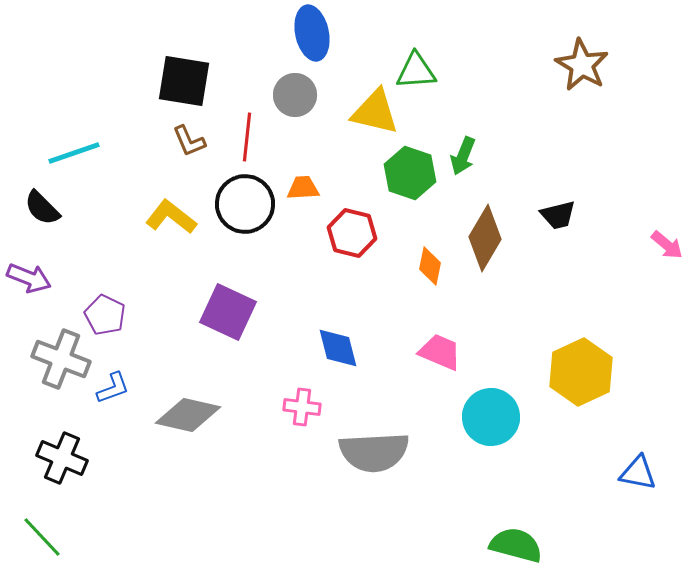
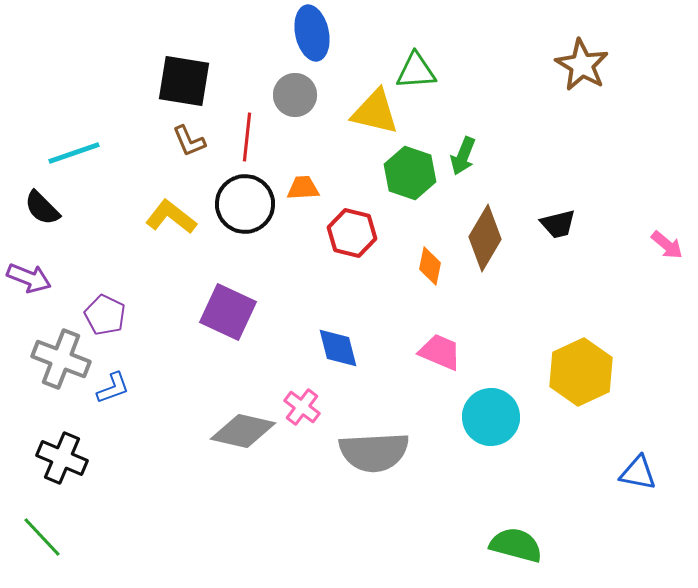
black trapezoid: moved 9 px down
pink cross: rotated 30 degrees clockwise
gray diamond: moved 55 px right, 16 px down
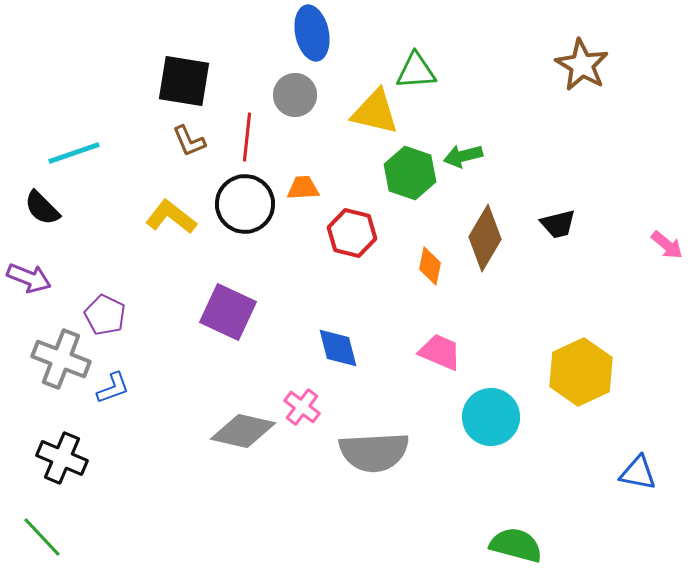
green arrow: rotated 54 degrees clockwise
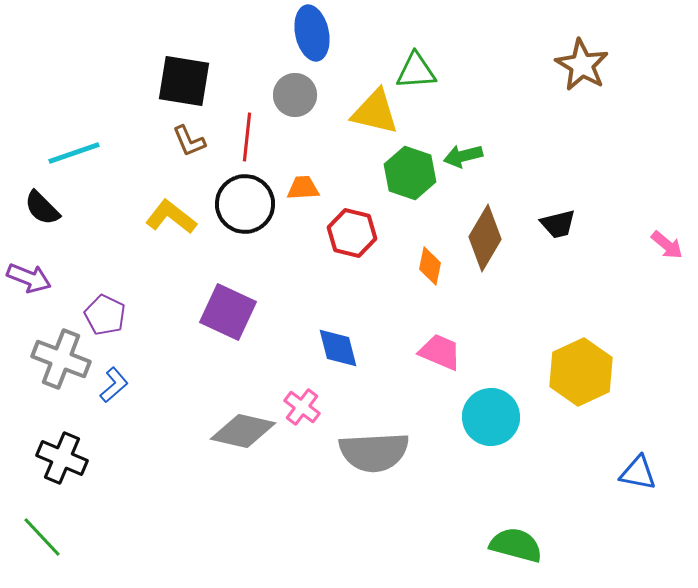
blue L-shape: moved 1 px right, 3 px up; rotated 21 degrees counterclockwise
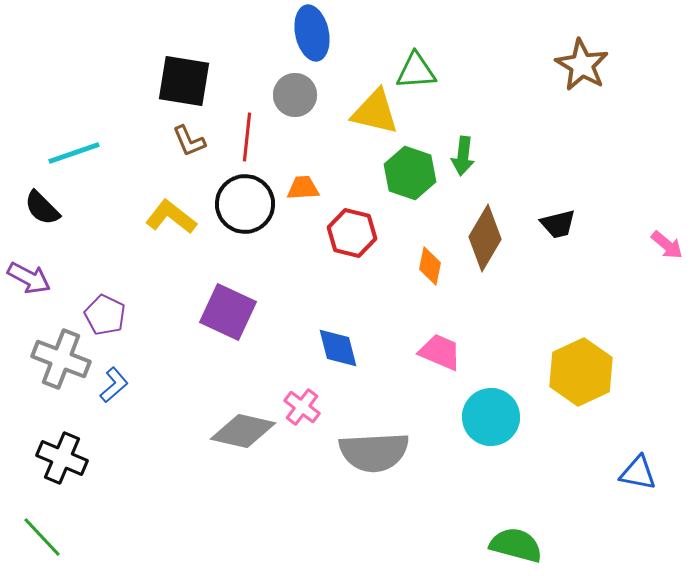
green arrow: rotated 69 degrees counterclockwise
purple arrow: rotated 6 degrees clockwise
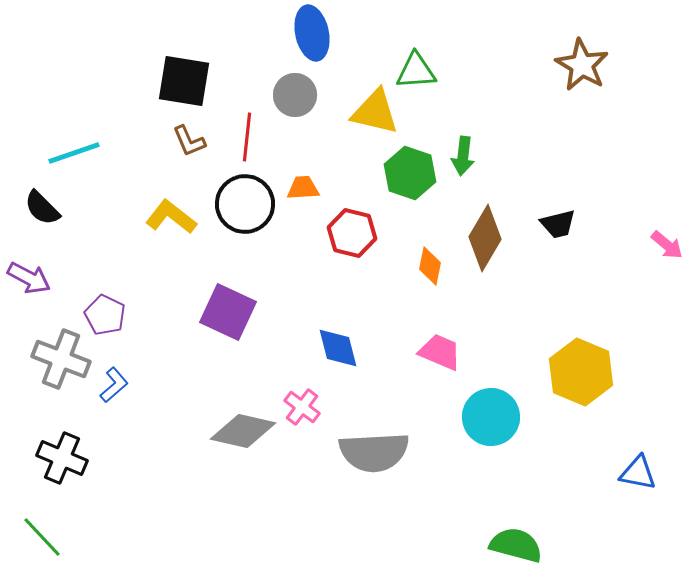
yellow hexagon: rotated 12 degrees counterclockwise
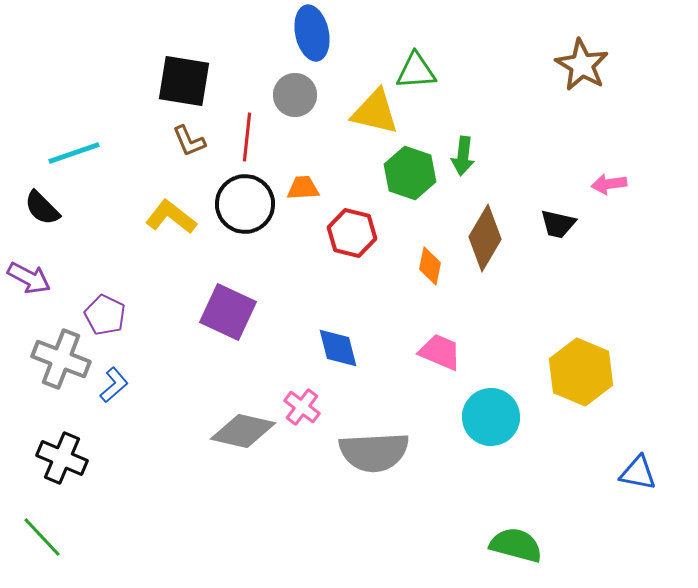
black trapezoid: rotated 27 degrees clockwise
pink arrow: moved 58 px left, 61 px up; rotated 132 degrees clockwise
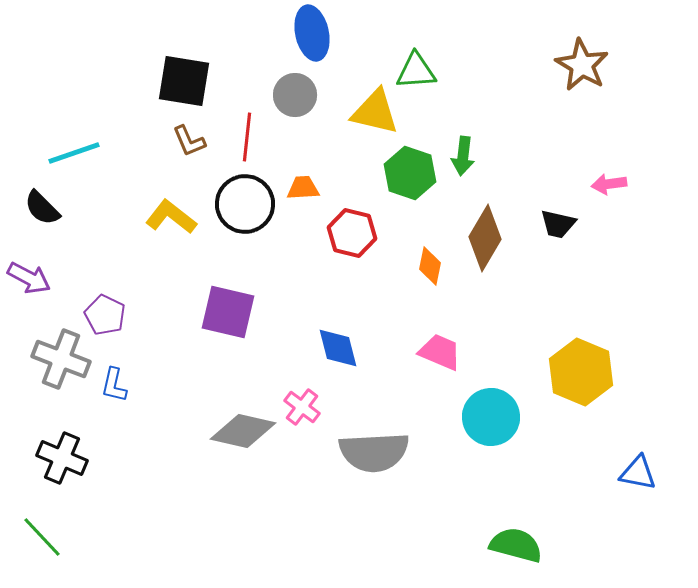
purple square: rotated 12 degrees counterclockwise
blue L-shape: rotated 144 degrees clockwise
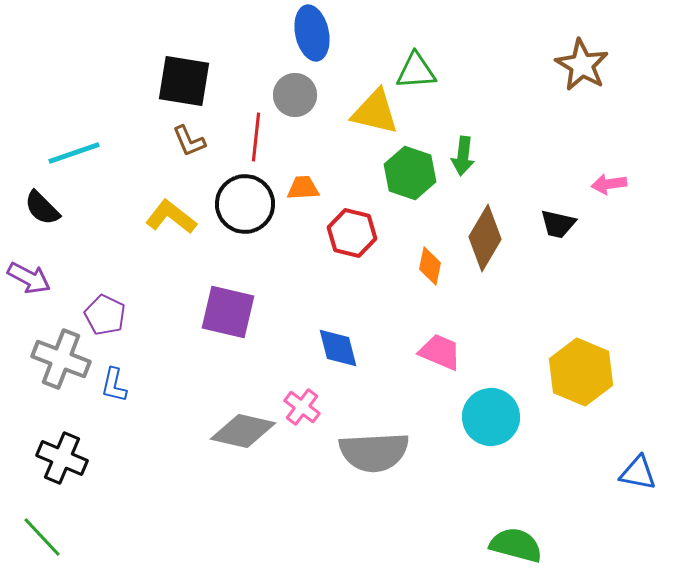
red line: moved 9 px right
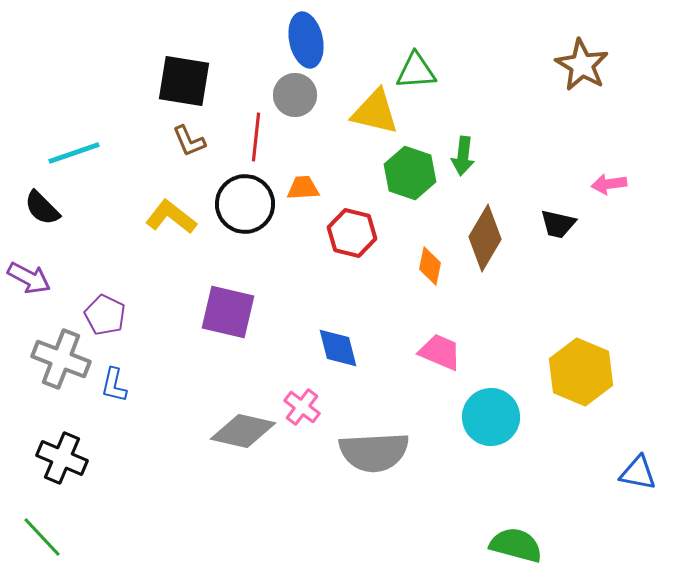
blue ellipse: moved 6 px left, 7 px down
